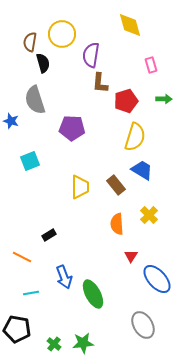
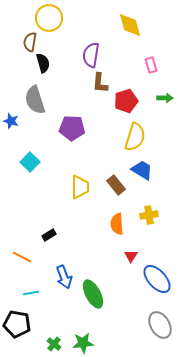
yellow circle: moved 13 px left, 16 px up
green arrow: moved 1 px right, 1 px up
cyan square: moved 1 px down; rotated 24 degrees counterclockwise
yellow cross: rotated 36 degrees clockwise
gray ellipse: moved 17 px right
black pentagon: moved 5 px up
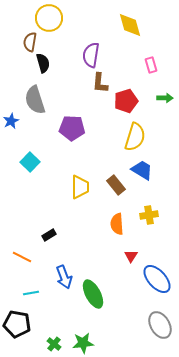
blue star: rotated 28 degrees clockwise
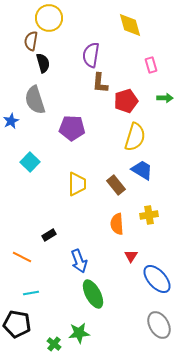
brown semicircle: moved 1 px right, 1 px up
yellow trapezoid: moved 3 px left, 3 px up
blue arrow: moved 15 px right, 16 px up
gray ellipse: moved 1 px left
green star: moved 4 px left, 10 px up
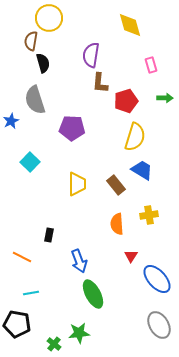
black rectangle: rotated 48 degrees counterclockwise
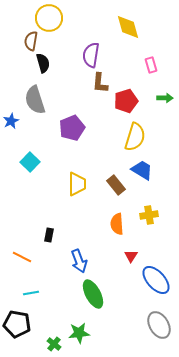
yellow diamond: moved 2 px left, 2 px down
purple pentagon: rotated 25 degrees counterclockwise
blue ellipse: moved 1 px left, 1 px down
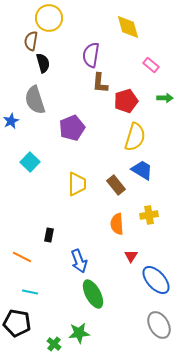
pink rectangle: rotated 35 degrees counterclockwise
cyan line: moved 1 px left, 1 px up; rotated 21 degrees clockwise
black pentagon: moved 1 px up
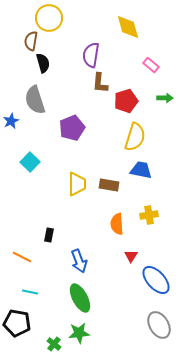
blue trapezoid: moved 1 px left; rotated 20 degrees counterclockwise
brown rectangle: moved 7 px left; rotated 42 degrees counterclockwise
green ellipse: moved 13 px left, 4 px down
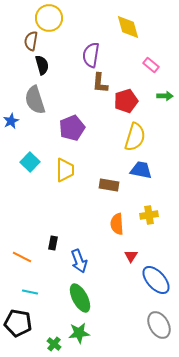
black semicircle: moved 1 px left, 2 px down
green arrow: moved 2 px up
yellow trapezoid: moved 12 px left, 14 px up
black rectangle: moved 4 px right, 8 px down
black pentagon: moved 1 px right
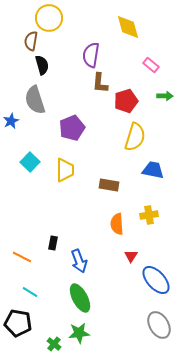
blue trapezoid: moved 12 px right
cyan line: rotated 21 degrees clockwise
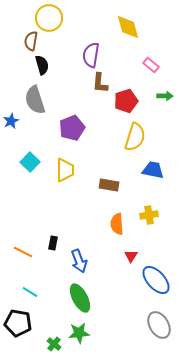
orange line: moved 1 px right, 5 px up
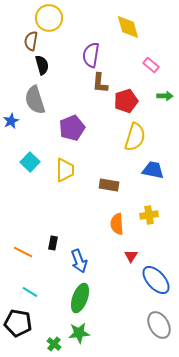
green ellipse: rotated 48 degrees clockwise
